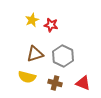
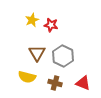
brown triangle: moved 2 px right, 1 px up; rotated 42 degrees counterclockwise
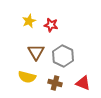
yellow star: moved 3 px left, 1 px down
brown triangle: moved 1 px left, 1 px up
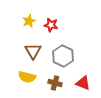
brown triangle: moved 3 px left, 1 px up
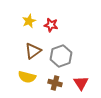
brown triangle: rotated 24 degrees clockwise
gray hexagon: moved 2 px left; rotated 15 degrees clockwise
red triangle: moved 2 px left; rotated 35 degrees clockwise
